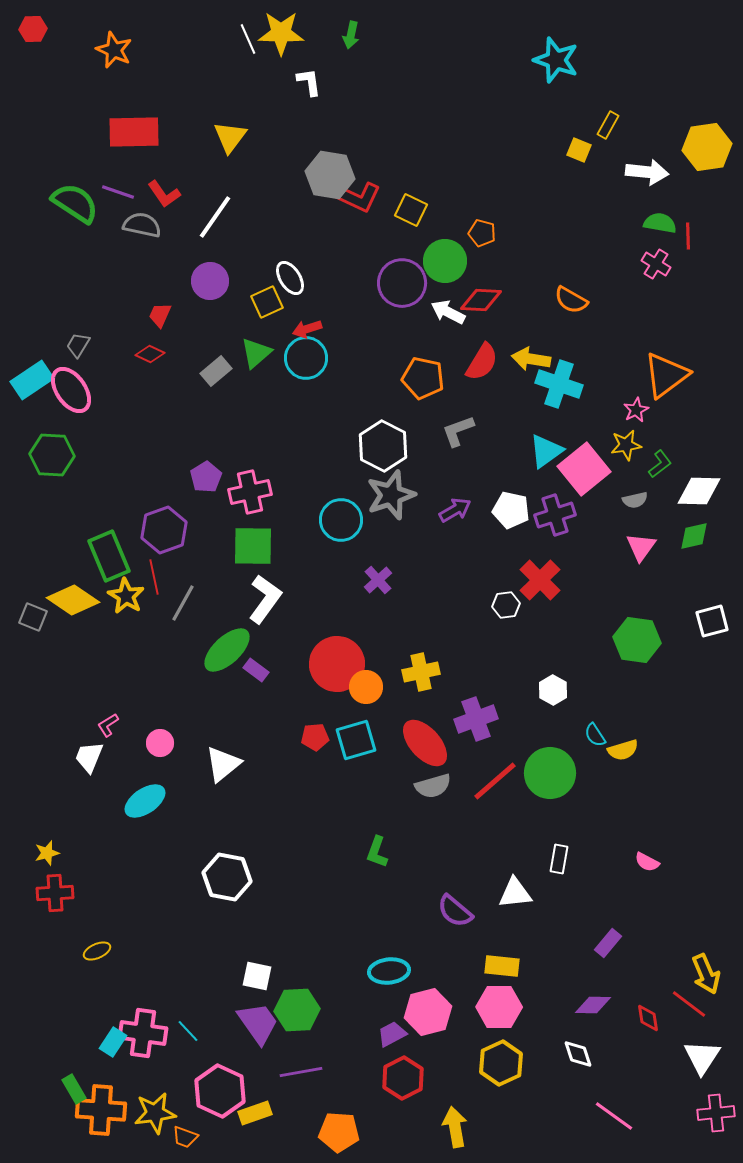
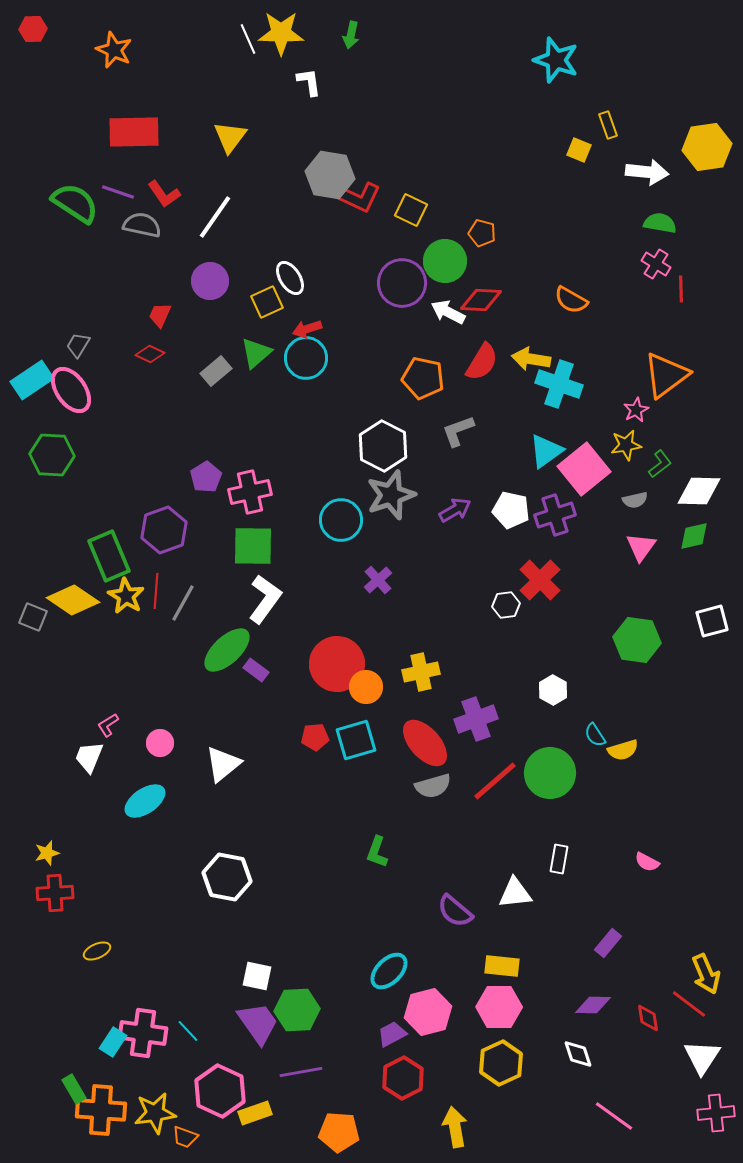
yellow rectangle at (608, 125): rotated 48 degrees counterclockwise
red line at (688, 236): moved 7 px left, 53 px down
red line at (154, 577): moved 2 px right, 14 px down; rotated 16 degrees clockwise
cyan ellipse at (389, 971): rotated 39 degrees counterclockwise
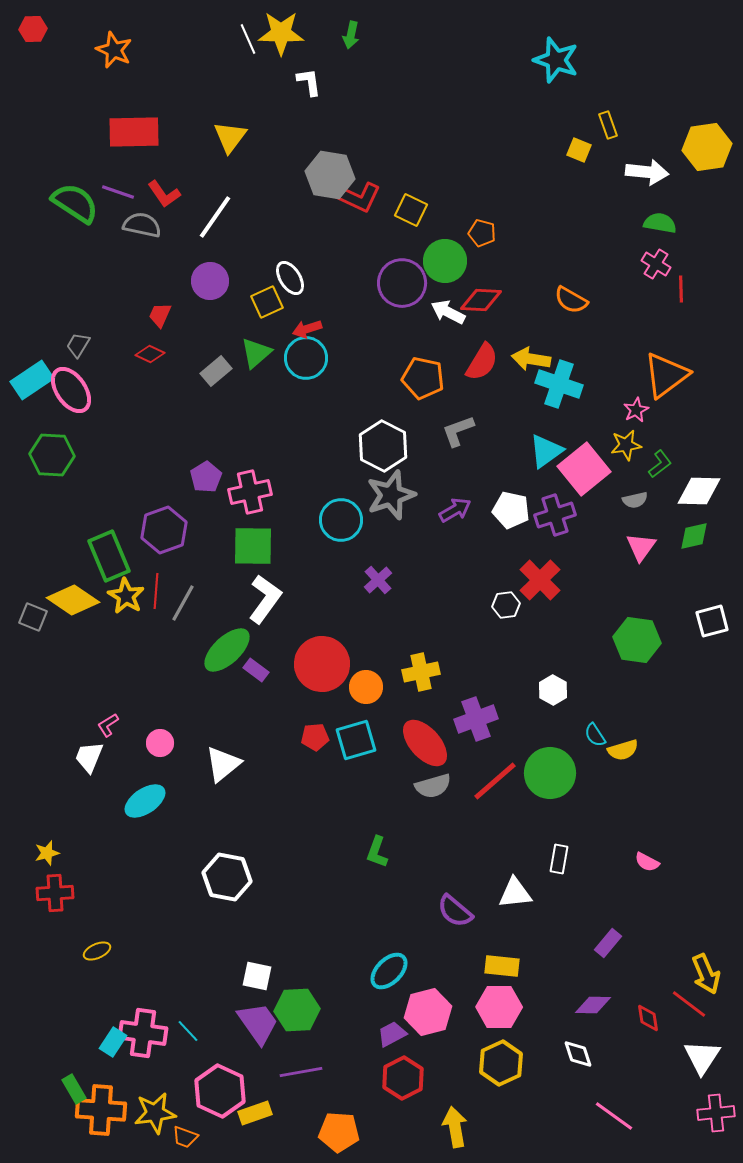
red circle at (337, 664): moved 15 px left
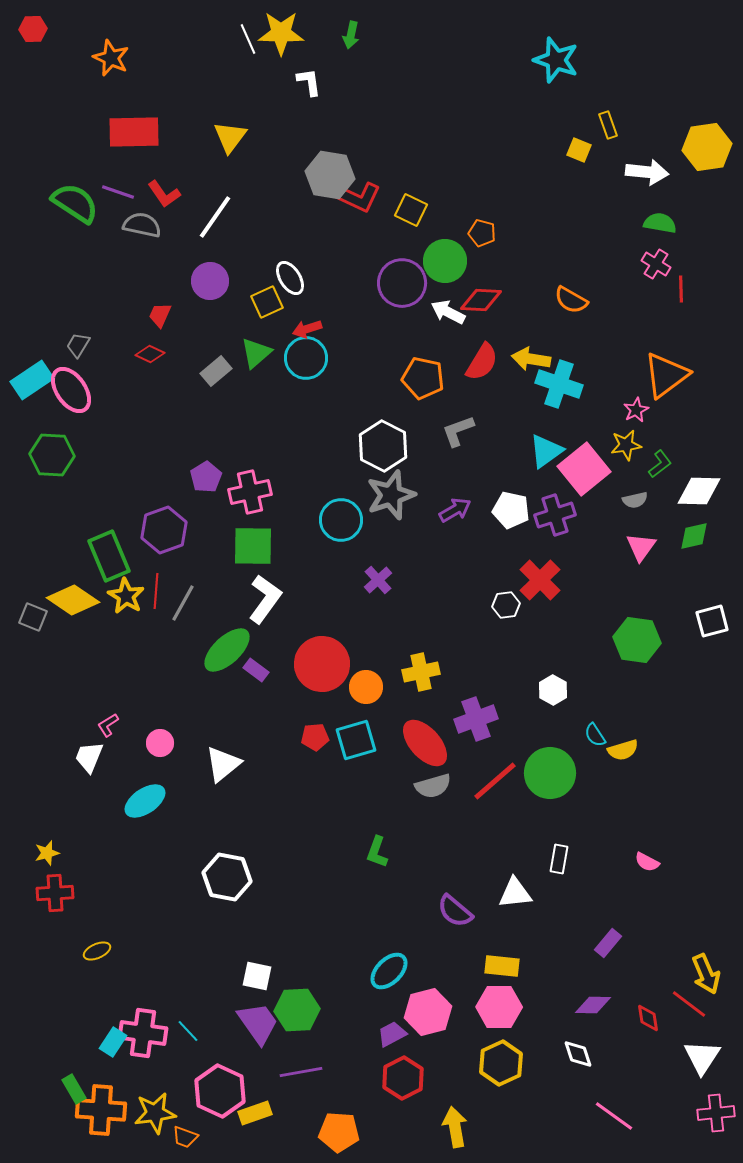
orange star at (114, 50): moved 3 px left, 8 px down
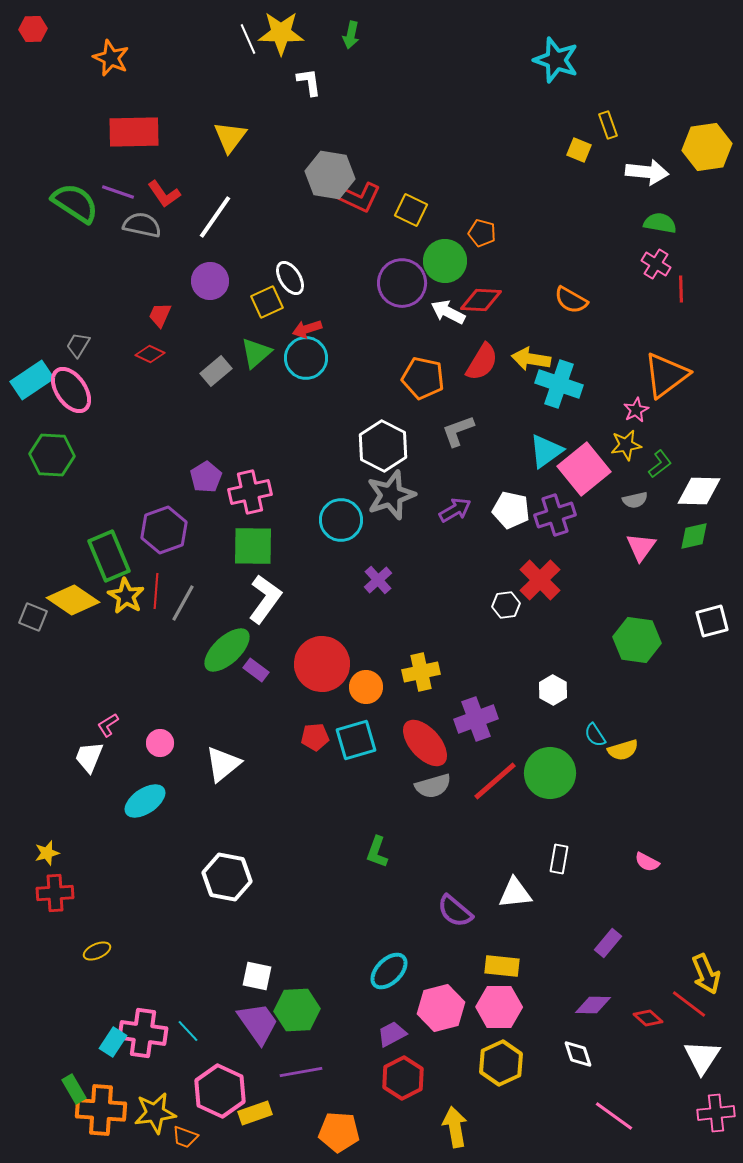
pink hexagon at (428, 1012): moved 13 px right, 4 px up
red diamond at (648, 1018): rotated 40 degrees counterclockwise
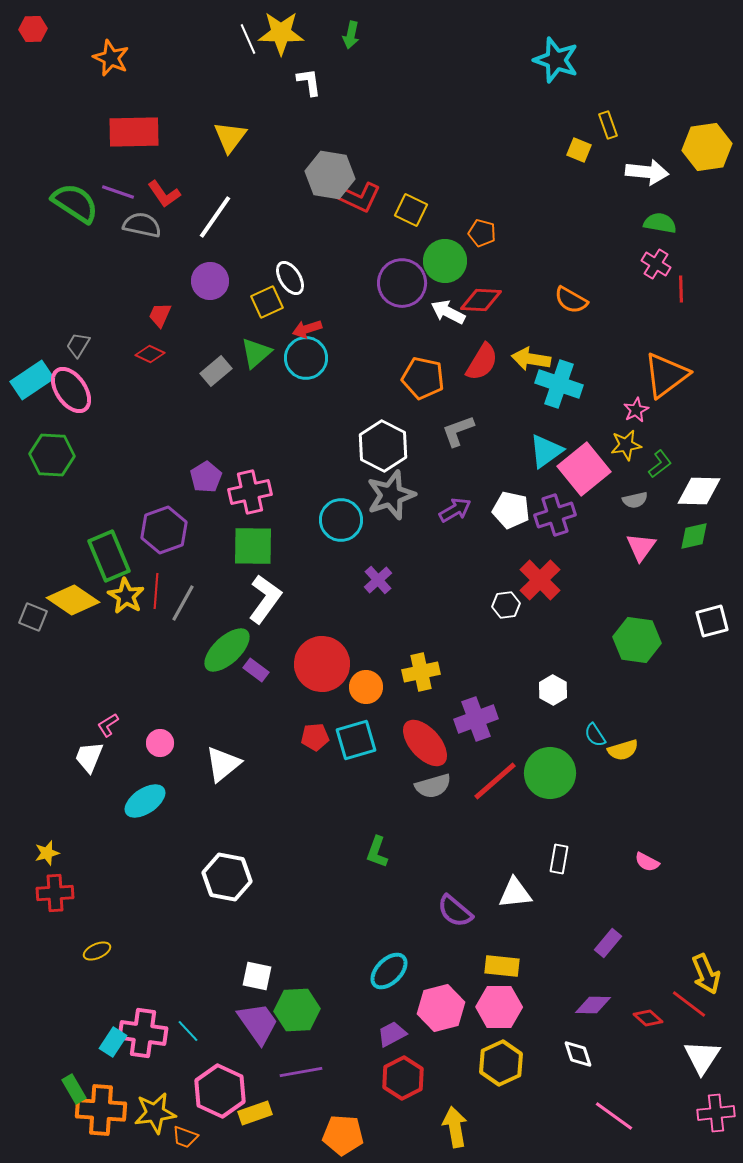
orange pentagon at (339, 1132): moved 4 px right, 3 px down
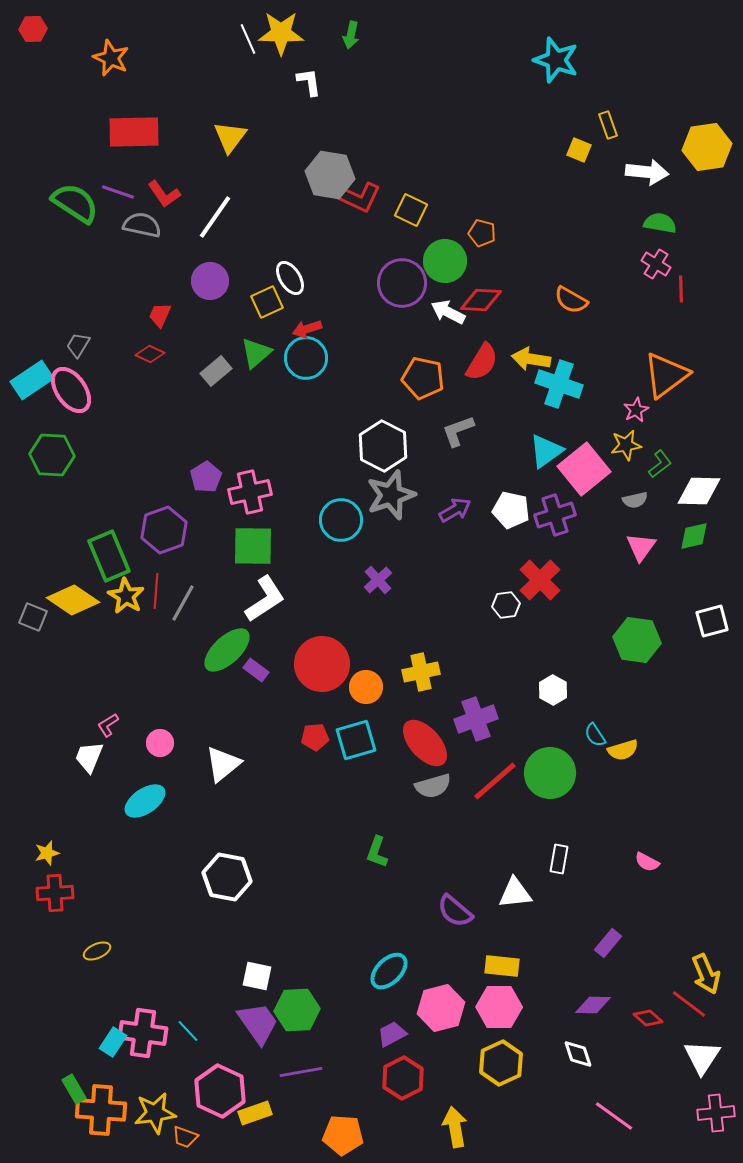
white L-shape at (265, 599): rotated 21 degrees clockwise
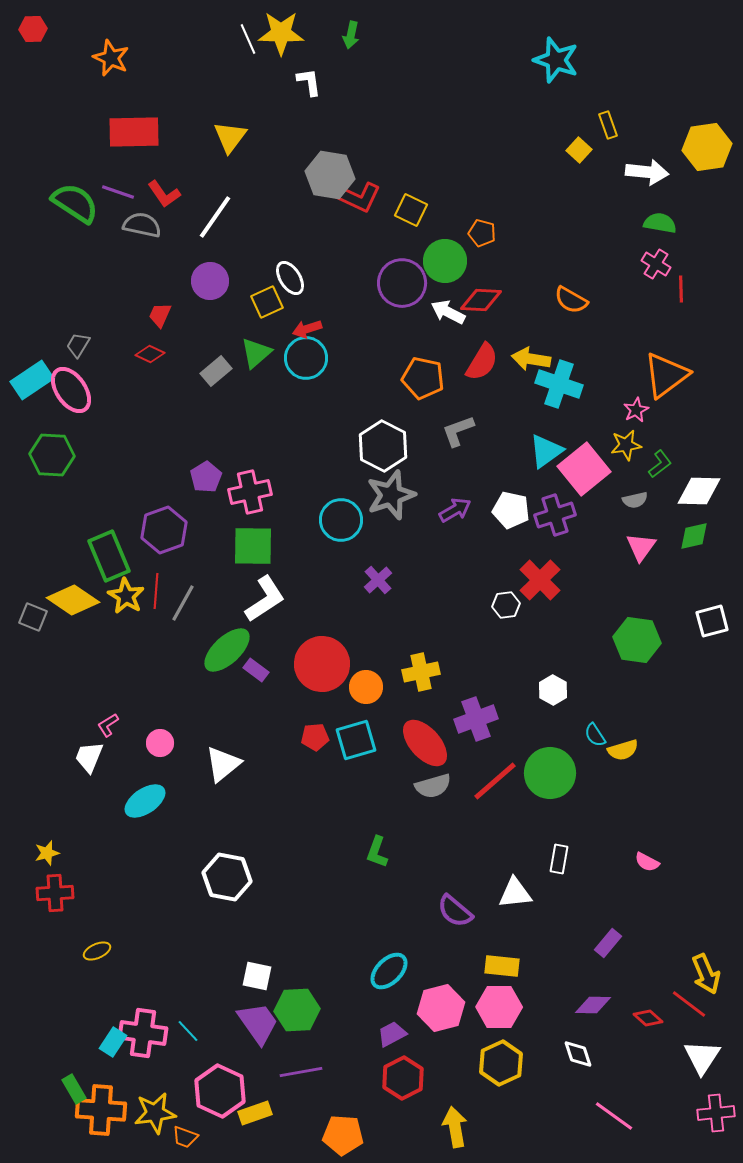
yellow square at (579, 150): rotated 20 degrees clockwise
